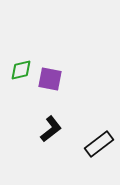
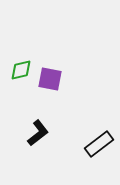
black L-shape: moved 13 px left, 4 px down
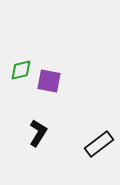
purple square: moved 1 px left, 2 px down
black L-shape: rotated 20 degrees counterclockwise
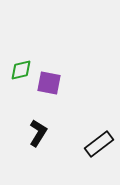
purple square: moved 2 px down
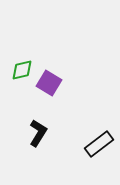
green diamond: moved 1 px right
purple square: rotated 20 degrees clockwise
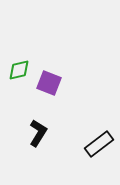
green diamond: moved 3 px left
purple square: rotated 10 degrees counterclockwise
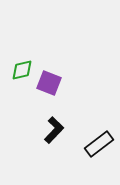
green diamond: moved 3 px right
black L-shape: moved 16 px right, 3 px up; rotated 12 degrees clockwise
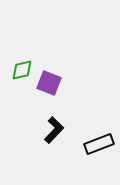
black rectangle: rotated 16 degrees clockwise
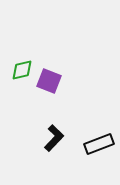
purple square: moved 2 px up
black L-shape: moved 8 px down
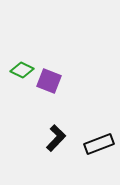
green diamond: rotated 40 degrees clockwise
black L-shape: moved 2 px right
